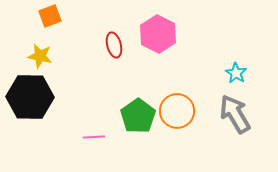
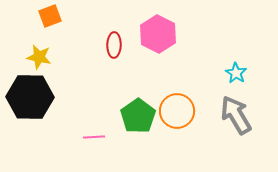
red ellipse: rotated 15 degrees clockwise
yellow star: moved 1 px left, 1 px down
gray arrow: moved 1 px right, 1 px down
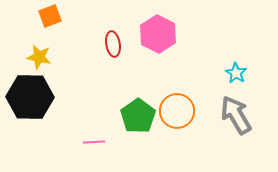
red ellipse: moved 1 px left, 1 px up; rotated 10 degrees counterclockwise
pink line: moved 5 px down
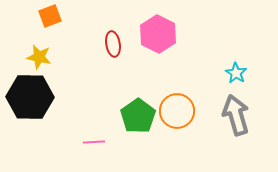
gray arrow: rotated 15 degrees clockwise
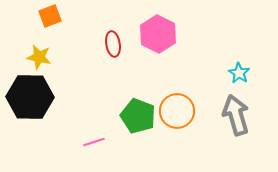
cyan star: moved 3 px right
green pentagon: rotated 16 degrees counterclockwise
pink line: rotated 15 degrees counterclockwise
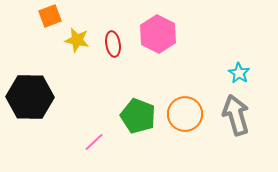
yellow star: moved 38 px right, 17 px up
orange circle: moved 8 px right, 3 px down
pink line: rotated 25 degrees counterclockwise
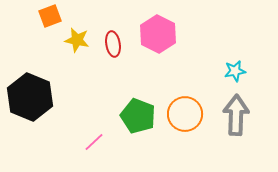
cyan star: moved 4 px left, 2 px up; rotated 30 degrees clockwise
black hexagon: rotated 21 degrees clockwise
gray arrow: rotated 18 degrees clockwise
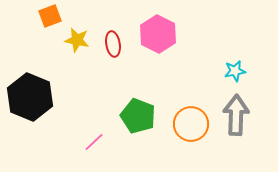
orange circle: moved 6 px right, 10 px down
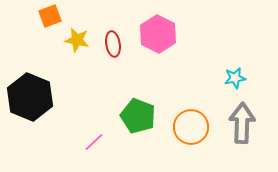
cyan star: moved 7 px down
gray arrow: moved 6 px right, 8 px down
orange circle: moved 3 px down
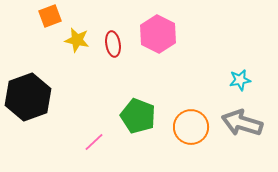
cyan star: moved 5 px right, 2 px down
black hexagon: moved 2 px left; rotated 18 degrees clockwise
gray arrow: rotated 75 degrees counterclockwise
